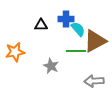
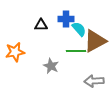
cyan semicircle: moved 1 px right
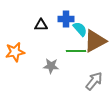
cyan semicircle: moved 1 px right
gray star: rotated 21 degrees counterclockwise
gray arrow: rotated 132 degrees clockwise
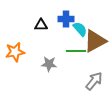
gray star: moved 2 px left, 2 px up
